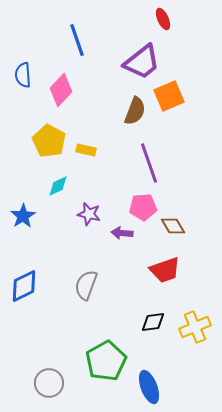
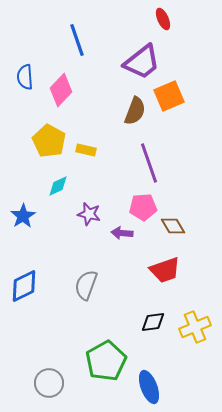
blue semicircle: moved 2 px right, 2 px down
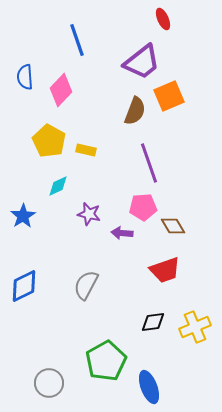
gray semicircle: rotated 8 degrees clockwise
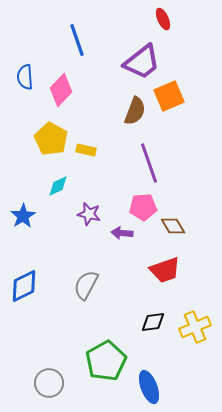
yellow pentagon: moved 2 px right, 2 px up
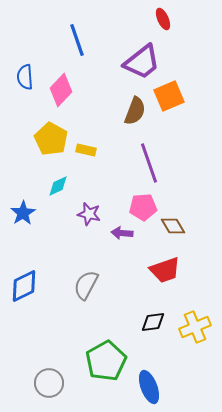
blue star: moved 3 px up
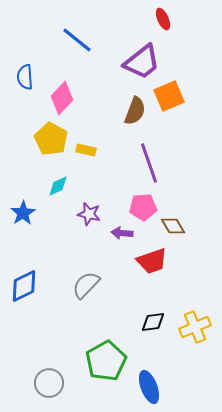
blue line: rotated 32 degrees counterclockwise
pink diamond: moved 1 px right, 8 px down
red trapezoid: moved 13 px left, 9 px up
gray semicircle: rotated 16 degrees clockwise
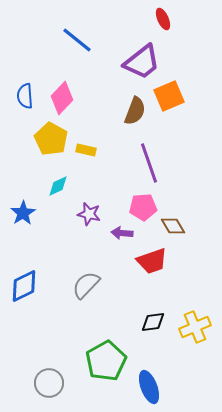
blue semicircle: moved 19 px down
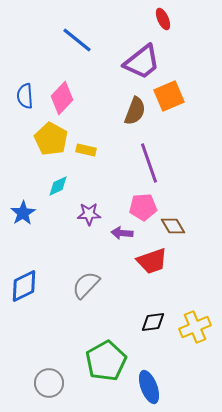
purple star: rotated 15 degrees counterclockwise
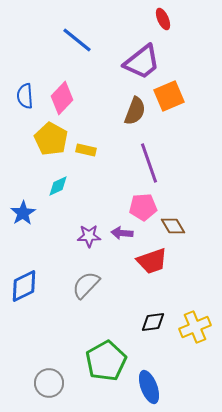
purple star: moved 22 px down
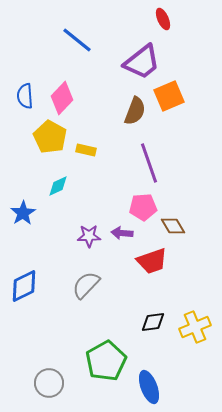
yellow pentagon: moved 1 px left, 2 px up
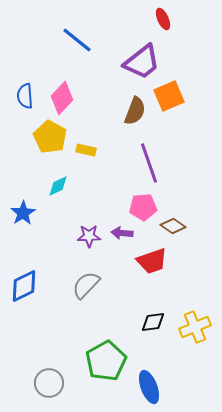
brown diamond: rotated 25 degrees counterclockwise
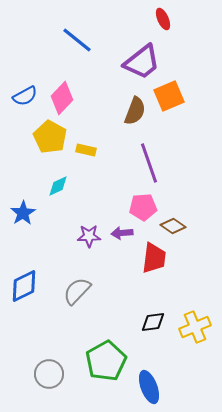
blue semicircle: rotated 115 degrees counterclockwise
purple arrow: rotated 10 degrees counterclockwise
red trapezoid: moved 2 px right, 3 px up; rotated 64 degrees counterclockwise
gray semicircle: moved 9 px left, 6 px down
gray circle: moved 9 px up
